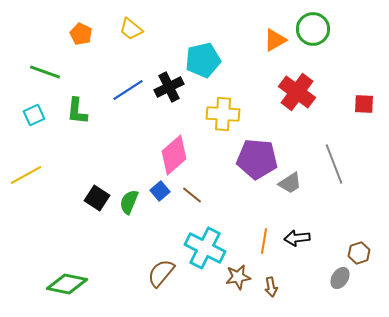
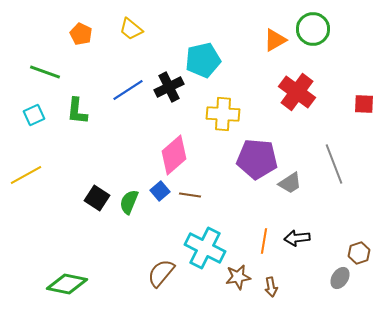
brown line: moved 2 px left; rotated 30 degrees counterclockwise
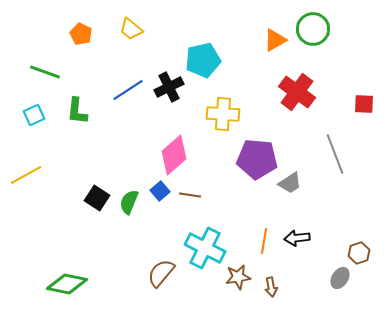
gray line: moved 1 px right, 10 px up
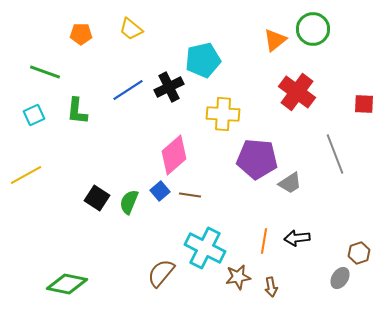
orange pentagon: rotated 25 degrees counterclockwise
orange triangle: rotated 10 degrees counterclockwise
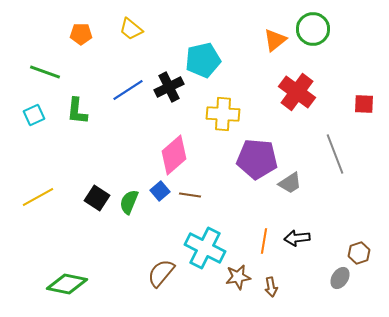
yellow line: moved 12 px right, 22 px down
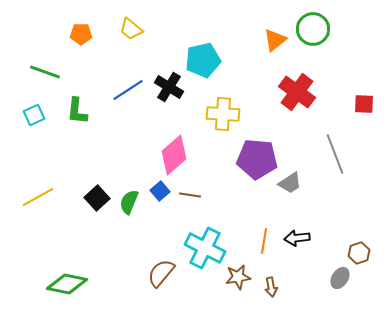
black cross: rotated 32 degrees counterclockwise
black square: rotated 15 degrees clockwise
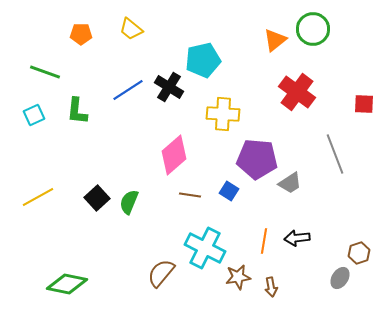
blue square: moved 69 px right; rotated 18 degrees counterclockwise
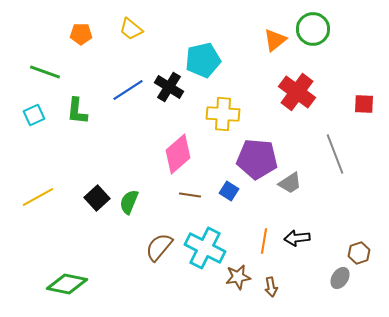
pink diamond: moved 4 px right, 1 px up
brown semicircle: moved 2 px left, 26 px up
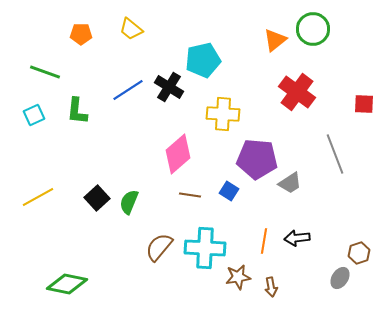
cyan cross: rotated 24 degrees counterclockwise
